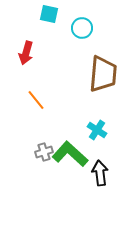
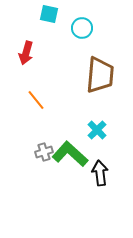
brown trapezoid: moved 3 px left, 1 px down
cyan cross: rotated 12 degrees clockwise
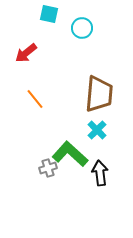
red arrow: rotated 35 degrees clockwise
brown trapezoid: moved 1 px left, 19 px down
orange line: moved 1 px left, 1 px up
gray cross: moved 4 px right, 16 px down
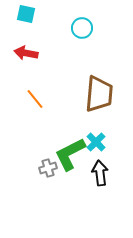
cyan square: moved 23 px left
red arrow: rotated 50 degrees clockwise
cyan cross: moved 1 px left, 12 px down
green L-shape: rotated 69 degrees counterclockwise
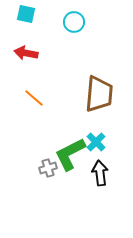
cyan circle: moved 8 px left, 6 px up
orange line: moved 1 px left, 1 px up; rotated 10 degrees counterclockwise
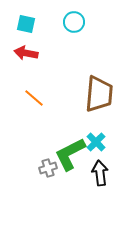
cyan square: moved 10 px down
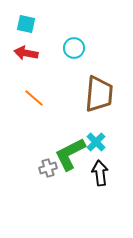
cyan circle: moved 26 px down
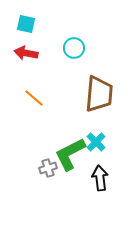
black arrow: moved 5 px down
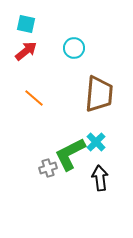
red arrow: moved 2 px up; rotated 130 degrees clockwise
